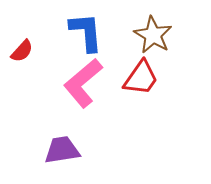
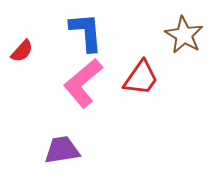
brown star: moved 31 px right
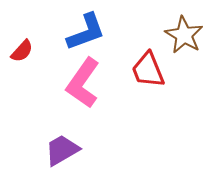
blue L-shape: rotated 75 degrees clockwise
red trapezoid: moved 7 px right, 8 px up; rotated 123 degrees clockwise
pink L-shape: rotated 15 degrees counterclockwise
purple trapezoid: rotated 21 degrees counterclockwise
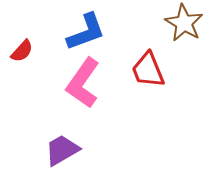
brown star: moved 12 px up
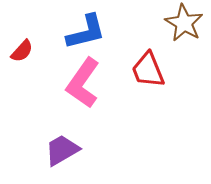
blue L-shape: rotated 6 degrees clockwise
